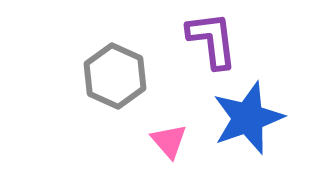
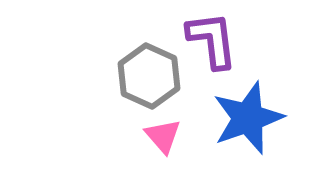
gray hexagon: moved 34 px right
pink triangle: moved 6 px left, 5 px up
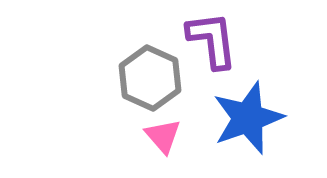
gray hexagon: moved 1 px right, 2 px down
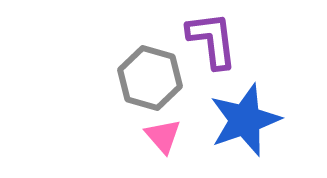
gray hexagon: rotated 8 degrees counterclockwise
blue star: moved 3 px left, 2 px down
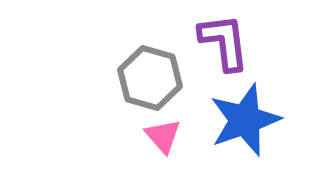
purple L-shape: moved 12 px right, 2 px down
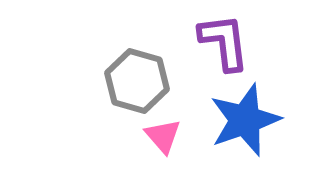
gray hexagon: moved 13 px left, 3 px down
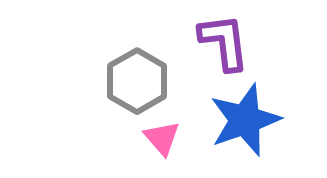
gray hexagon: rotated 14 degrees clockwise
pink triangle: moved 1 px left, 2 px down
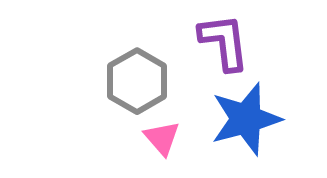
blue star: moved 1 px right, 1 px up; rotated 4 degrees clockwise
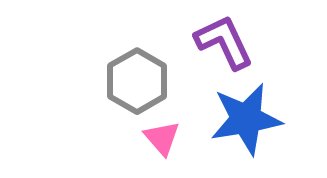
purple L-shape: rotated 18 degrees counterclockwise
blue star: rotated 6 degrees clockwise
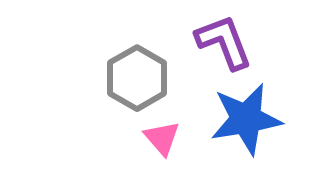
purple L-shape: rotated 4 degrees clockwise
gray hexagon: moved 3 px up
